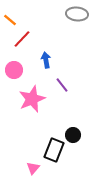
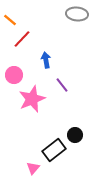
pink circle: moved 5 px down
black circle: moved 2 px right
black rectangle: rotated 30 degrees clockwise
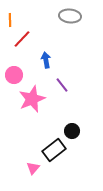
gray ellipse: moved 7 px left, 2 px down
orange line: rotated 48 degrees clockwise
black circle: moved 3 px left, 4 px up
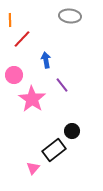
pink star: rotated 16 degrees counterclockwise
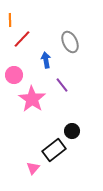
gray ellipse: moved 26 px down; rotated 60 degrees clockwise
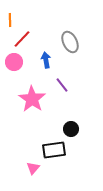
pink circle: moved 13 px up
black circle: moved 1 px left, 2 px up
black rectangle: rotated 30 degrees clockwise
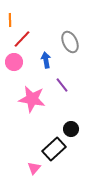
pink star: rotated 24 degrees counterclockwise
black rectangle: moved 1 px up; rotated 35 degrees counterclockwise
pink triangle: moved 1 px right
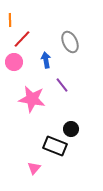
black rectangle: moved 1 px right, 3 px up; rotated 65 degrees clockwise
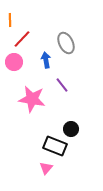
gray ellipse: moved 4 px left, 1 px down
pink triangle: moved 12 px right
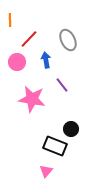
red line: moved 7 px right
gray ellipse: moved 2 px right, 3 px up
pink circle: moved 3 px right
pink triangle: moved 3 px down
